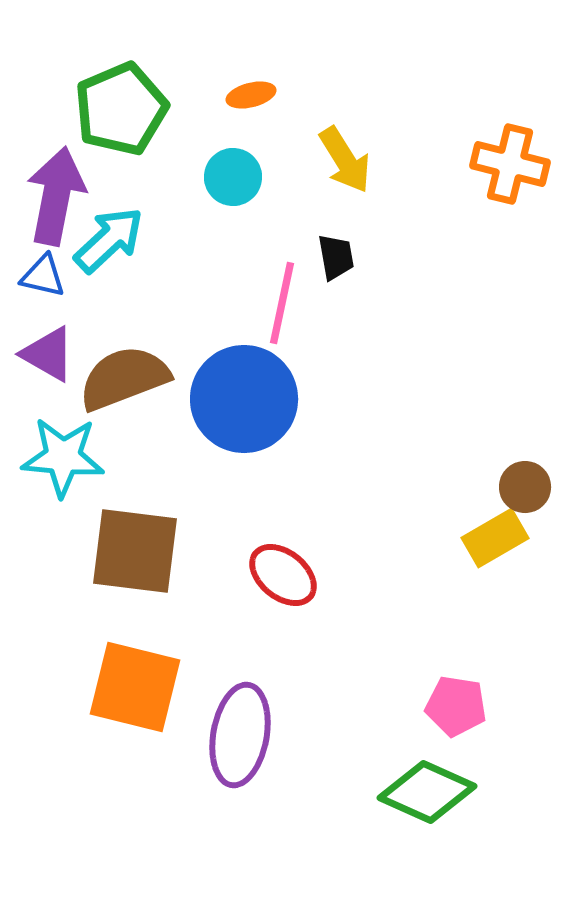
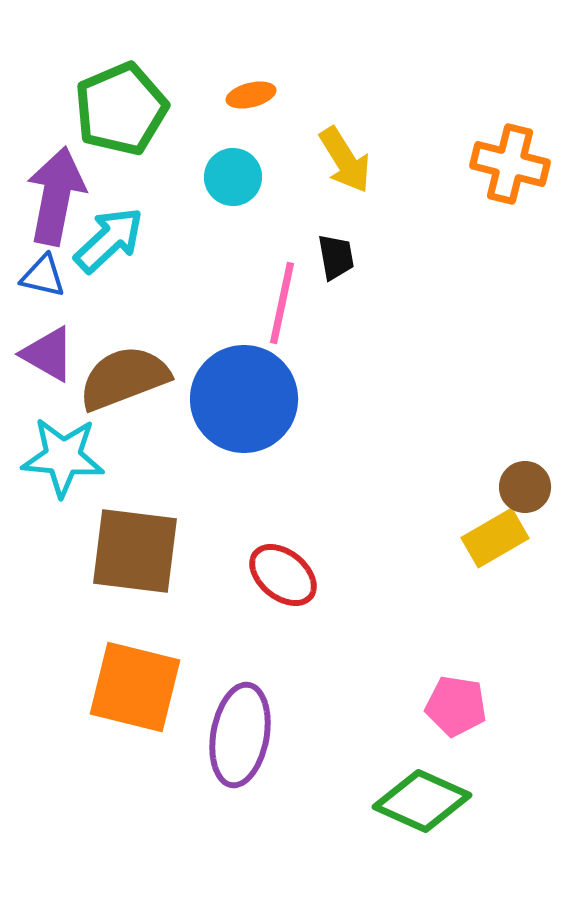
green diamond: moved 5 px left, 9 px down
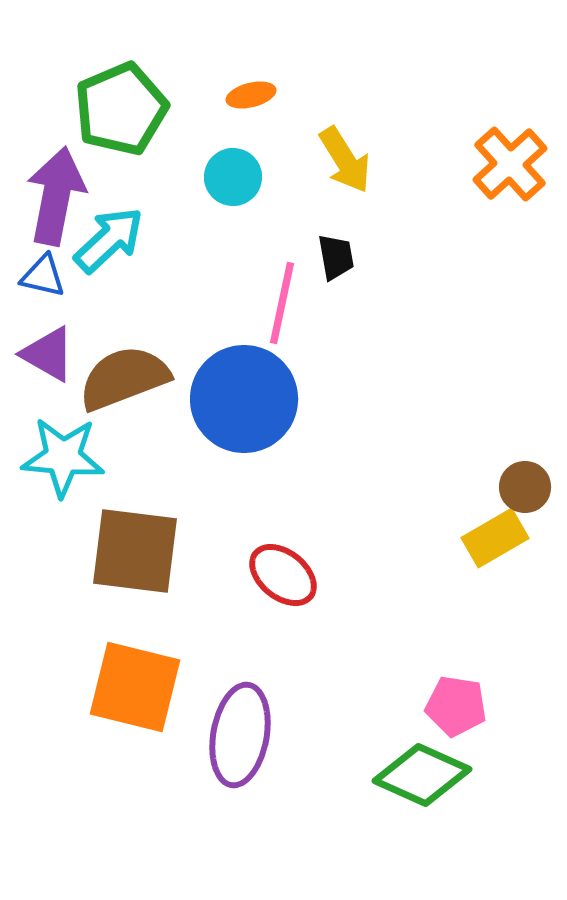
orange cross: rotated 34 degrees clockwise
green diamond: moved 26 px up
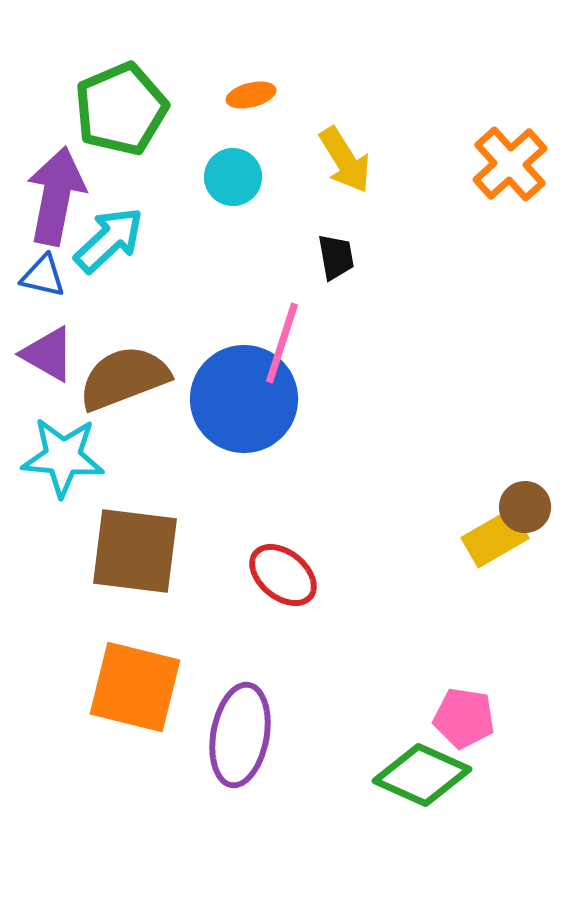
pink line: moved 40 px down; rotated 6 degrees clockwise
brown circle: moved 20 px down
pink pentagon: moved 8 px right, 12 px down
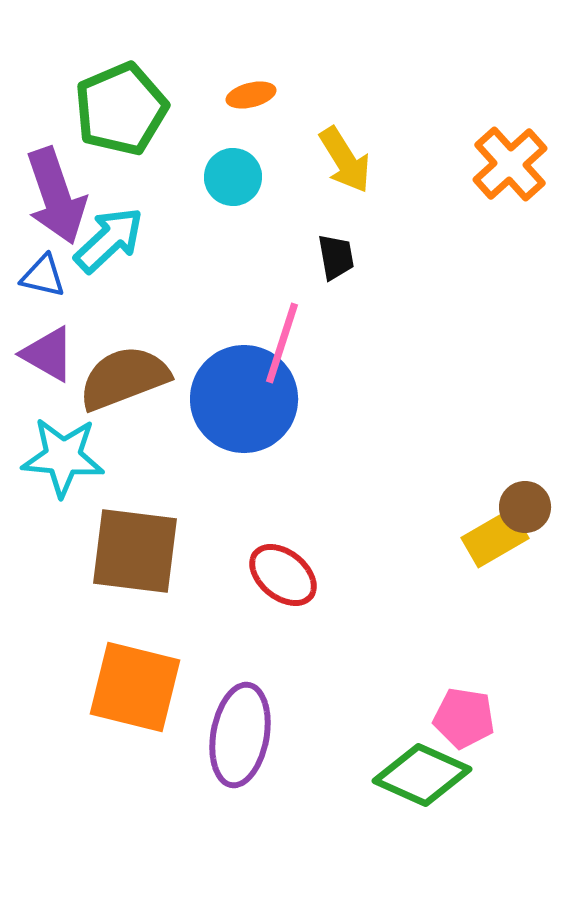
purple arrow: rotated 150 degrees clockwise
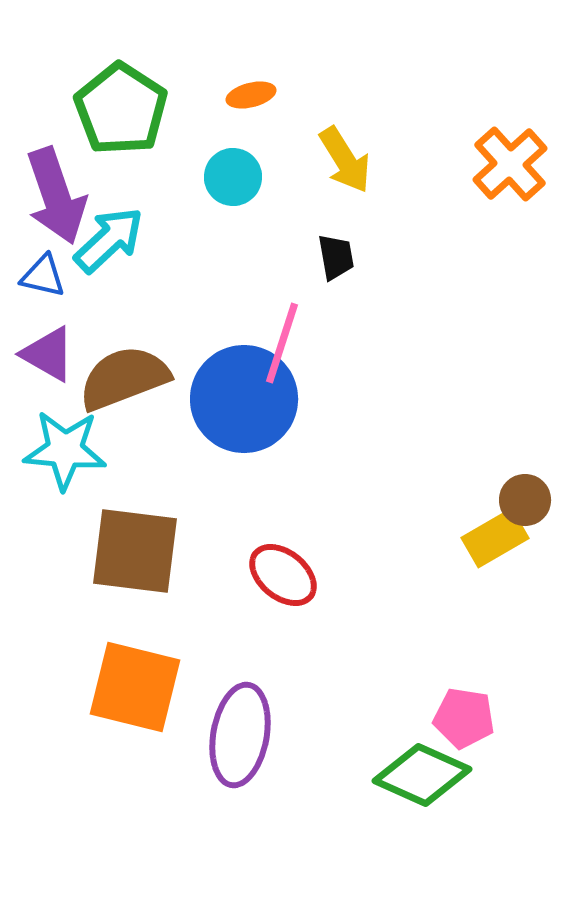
green pentagon: rotated 16 degrees counterclockwise
cyan star: moved 2 px right, 7 px up
brown circle: moved 7 px up
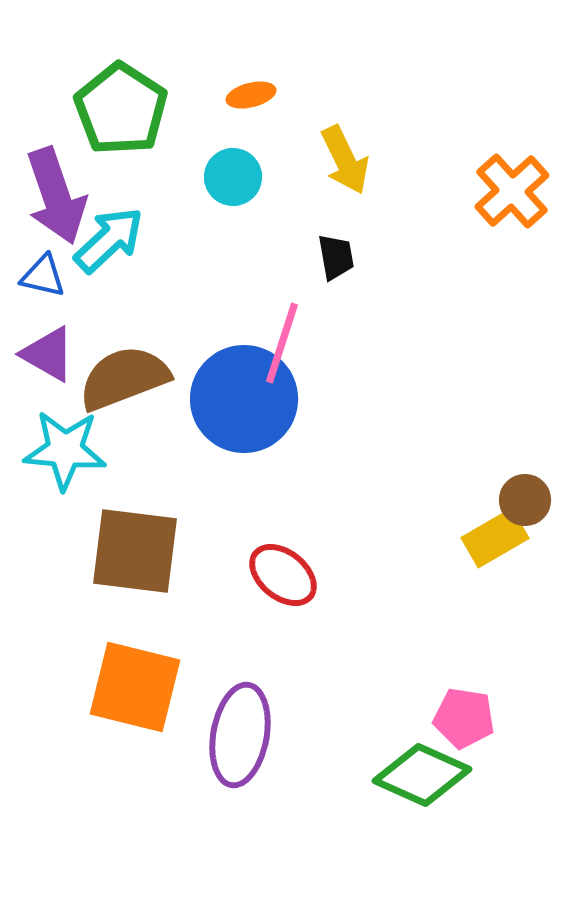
yellow arrow: rotated 6 degrees clockwise
orange cross: moved 2 px right, 27 px down
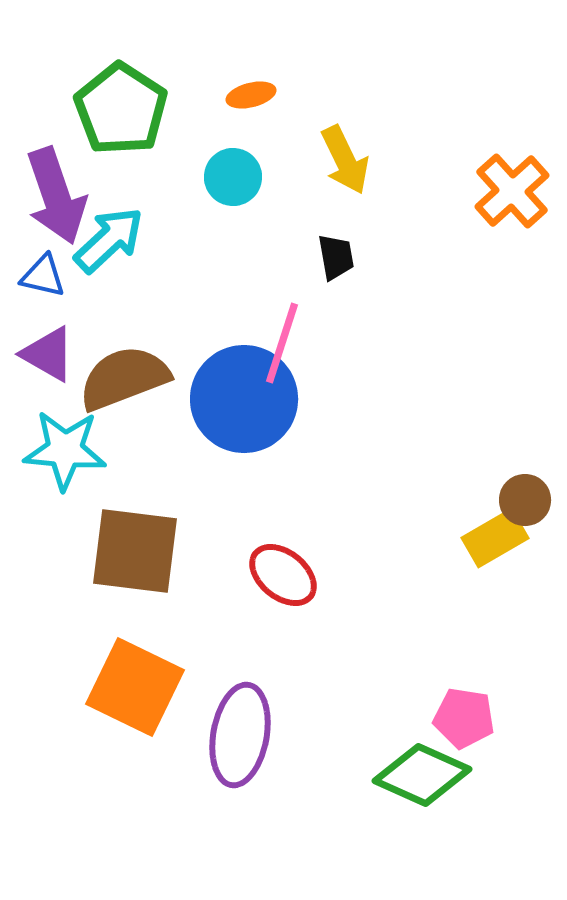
orange square: rotated 12 degrees clockwise
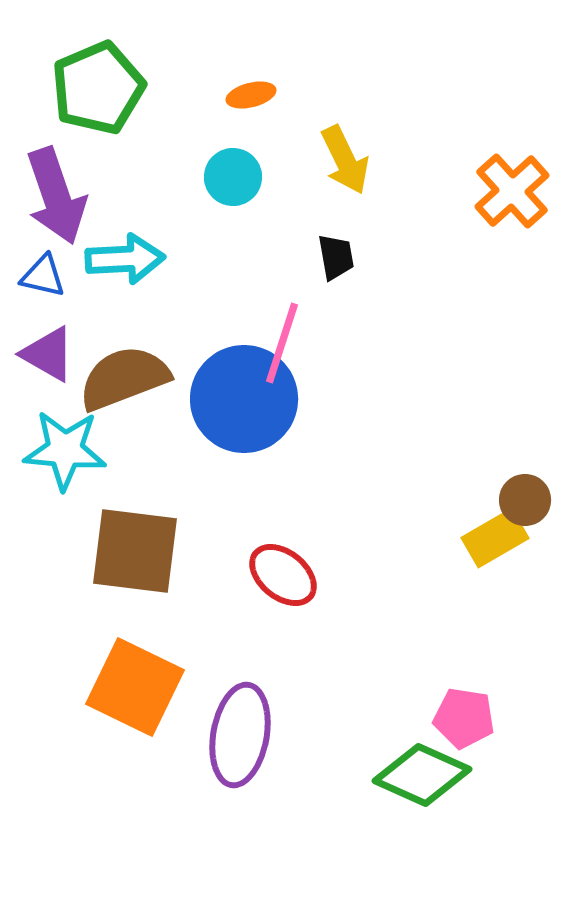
green pentagon: moved 23 px left, 21 px up; rotated 16 degrees clockwise
cyan arrow: moved 16 px right, 19 px down; rotated 40 degrees clockwise
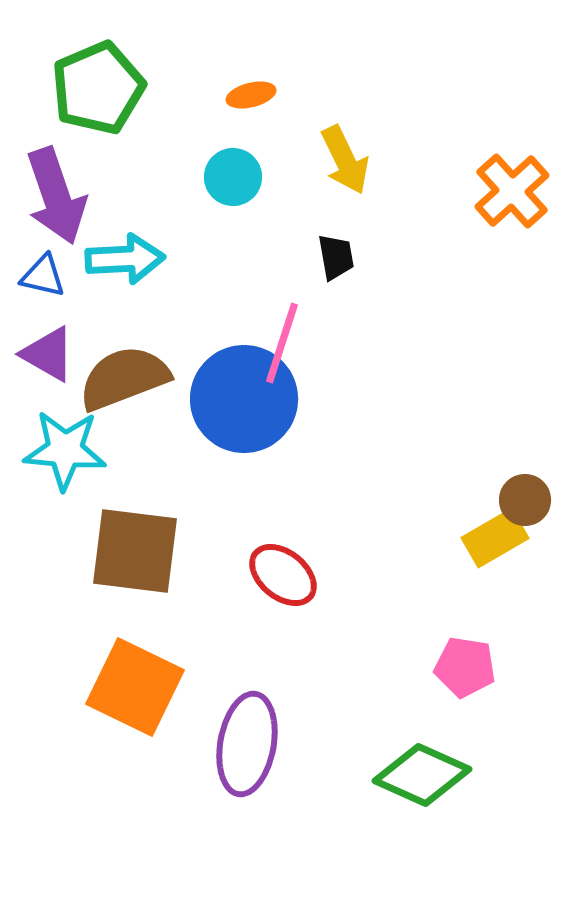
pink pentagon: moved 1 px right, 51 px up
purple ellipse: moved 7 px right, 9 px down
